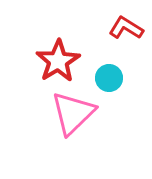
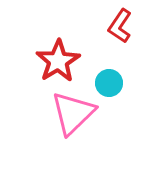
red L-shape: moved 6 px left, 2 px up; rotated 88 degrees counterclockwise
cyan circle: moved 5 px down
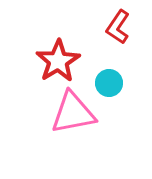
red L-shape: moved 2 px left, 1 px down
pink triangle: rotated 33 degrees clockwise
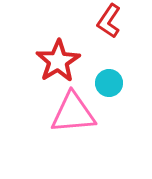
red L-shape: moved 9 px left, 6 px up
pink triangle: rotated 6 degrees clockwise
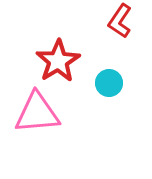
red L-shape: moved 11 px right
pink triangle: moved 36 px left
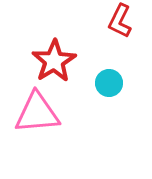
red L-shape: rotated 8 degrees counterclockwise
red star: moved 4 px left
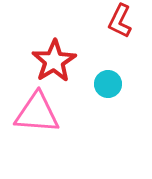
cyan circle: moved 1 px left, 1 px down
pink triangle: rotated 9 degrees clockwise
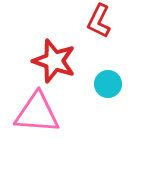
red L-shape: moved 21 px left
red star: rotated 21 degrees counterclockwise
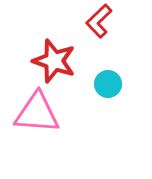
red L-shape: rotated 20 degrees clockwise
